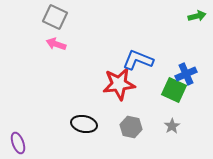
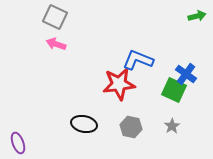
blue cross: rotated 30 degrees counterclockwise
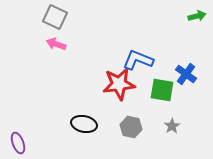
green square: moved 12 px left; rotated 15 degrees counterclockwise
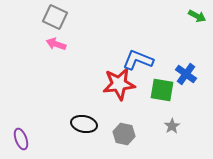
green arrow: rotated 42 degrees clockwise
gray hexagon: moved 7 px left, 7 px down
purple ellipse: moved 3 px right, 4 px up
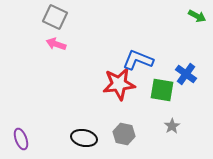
black ellipse: moved 14 px down
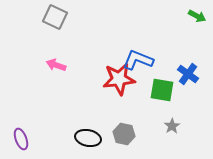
pink arrow: moved 21 px down
blue cross: moved 2 px right
red star: moved 5 px up
black ellipse: moved 4 px right
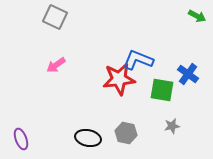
pink arrow: rotated 54 degrees counterclockwise
gray star: rotated 21 degrees clockwise
gray hexagon: moved 2 px right, 1 px up
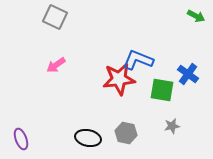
green arrow: moved 1 px left
